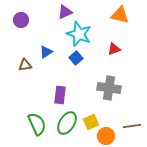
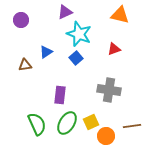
gray cross: moved 2 px down
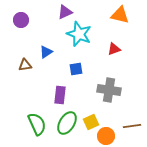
blue square: moved 11 px down; rotated 32 degrees clockwise
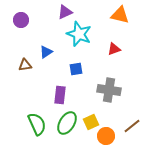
brown line: rotated 30 degrees counterclockwise
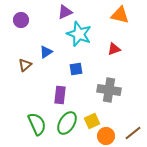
brown triangle: rotated 32 degrees counterclockwise
yellow square: moved 1 px right, 1 px up
brown line: moved 1 px right, 7 px down
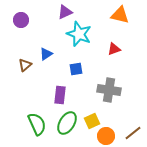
blue triangle: moved 2 px down
